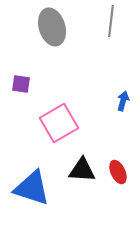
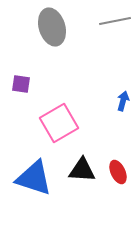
gray line: moved 4 px right; rotated 72 degrees clockwise
blue triangle: moved 2 px right, 10 px up
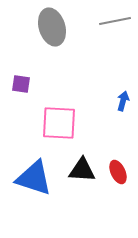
pink square: rotated 33 degrees clockwise
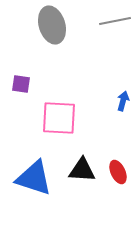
gray ellipse: moved 2 px up
pink square: moved 5 px up
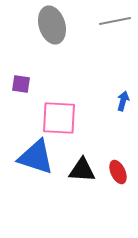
blue triangle: moved 2 px right, 21 px up
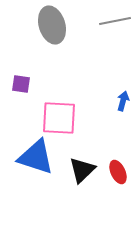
black triangle: rotated 48 degrees counterclockwise
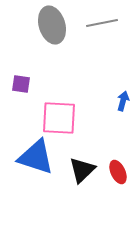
gray line: moved 13 px left, 2 px down
